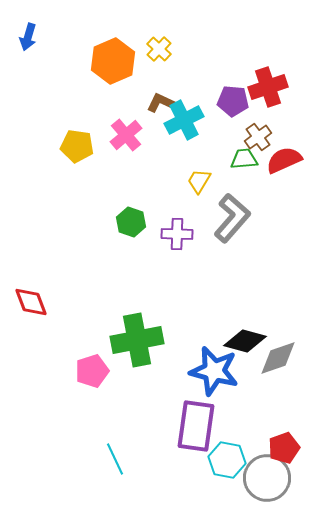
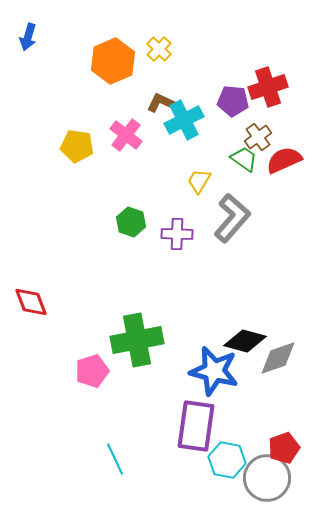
pink cross: rotated 12 degrees counterclockwise
green trapezoid: rotated 40 degrees clockwise
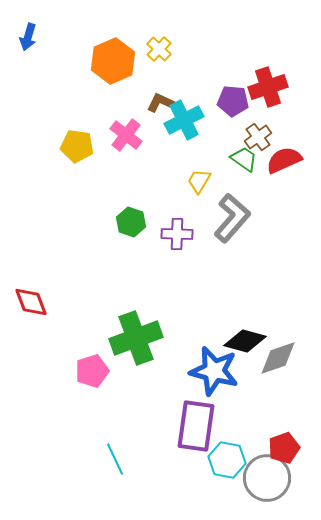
green cross: moved 1 px left, 2 px up; rotated 9 degrees counterclockwise
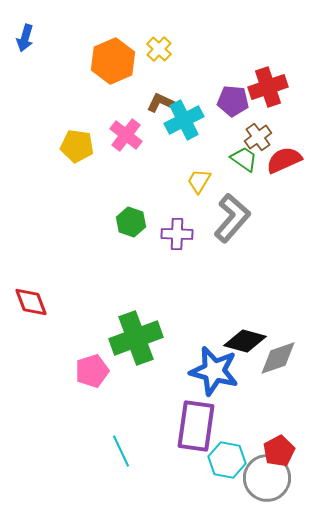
blue arrow: moved 3 px left, 1 px down
red pentagon: moved 5 px left, 3 px down; rotated 8 degrees counterclockwise
cyan line: moved 6 px right, 8 px up
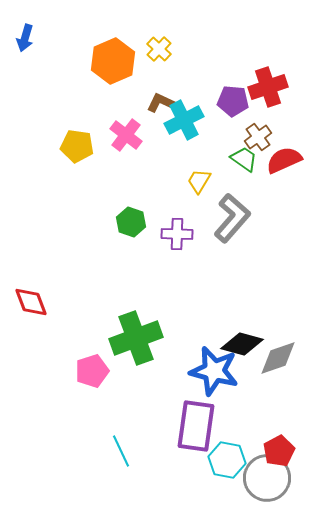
black diamond: moved 3 px left, 3 px down
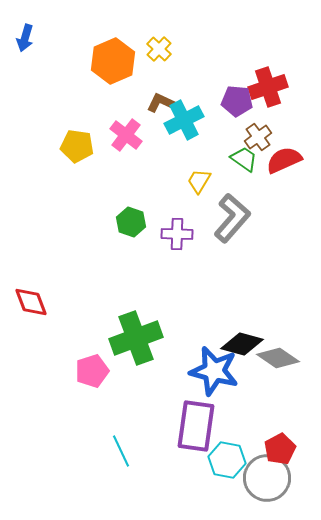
purple pentagon: moved 4 px right
gray diamond: rotated 54 degrees clockwise
red pentagon: moved 1 px right, 2 px up
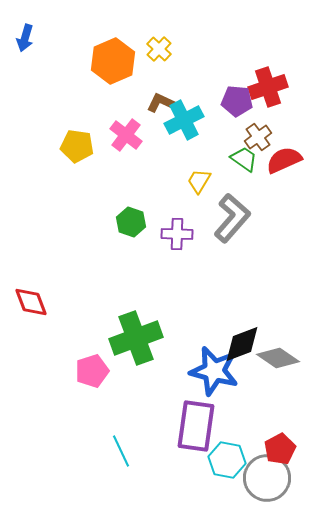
black diamond: rotated 36 degrees counterclockwise
